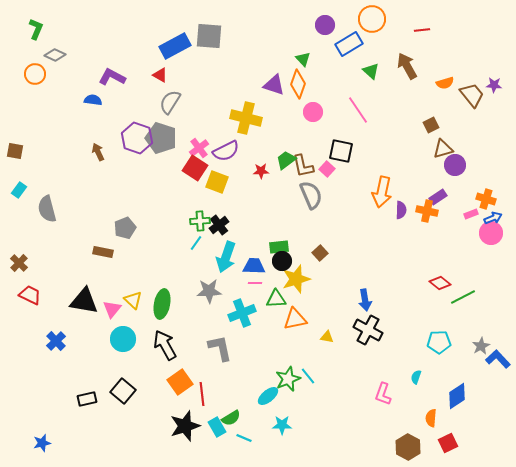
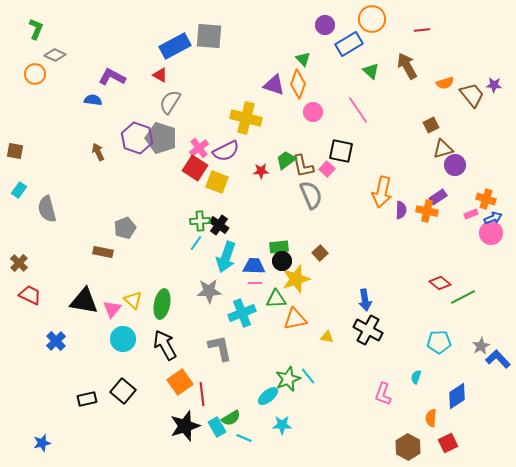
black cross at (219, 225): rotated 18 degrees counterclockwise
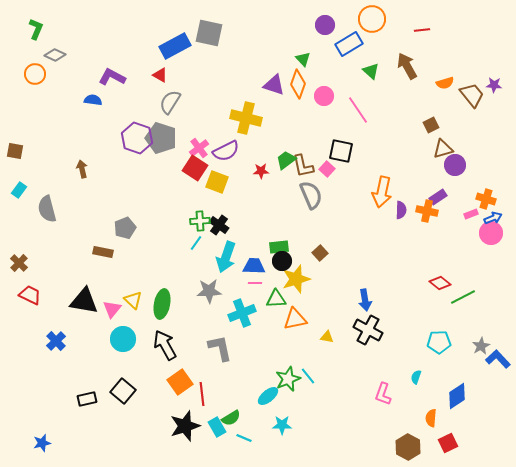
gray square at (209, 36): moved 3 px up; rotated 8 degrees clockwise
pink circle at (313, 112): moved 11 px right, 16 px up
brown arrow at (98, 152): moved 16 px left, 17 px down; rotated 12 degrees clockwise
